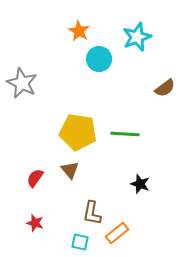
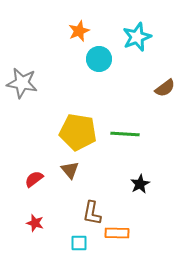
orange star: rotated 20 degrees clockwise
gray star: rotated 16 degrees counterclockwise
red semicircle: moved 1 px left, 1 px down; rotated 18 degrees clockwise
black star: rotated 24 degrees clockwise
orange rectangle: rotated 40 degrees clockwise
cyan square: moved 1 px left, 1 px down; rotated 12 degrees counterclockwise
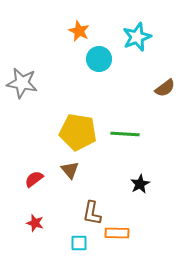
orange star: rotated 25 degrees counterclockwise
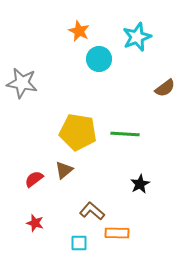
brown triangle: moved 6 px left; rotated 30 degrees clockwise
brown L-shape: moved 2 px up; rotated 120 degrees clockwise
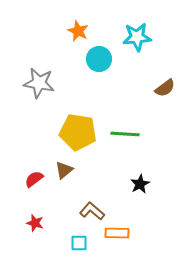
orange star: moved 1 px left
cyan star: rotated 16 degrees clockwise
gray star: moved 17 px right
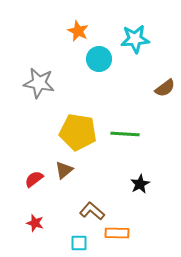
cyan star: moved 2 px left, 2 px down
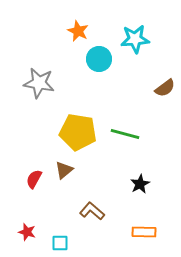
green line: rotated 12 degrees clockwise
red semicircle: rotated 24 degrees counterclockwise
red star: moved 8 px left, 9 px down
orange rectangle: moved 27 px right, 1 px up
cyan square: moved 19 px left
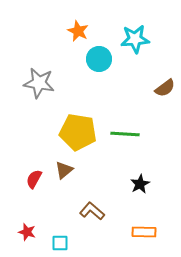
green line: rotated 12 degrees counterclockwise
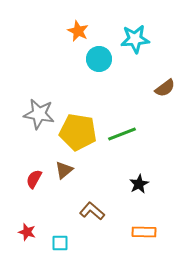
gray star: moved 31 px down
green line: moved 3 px left; rotated 24 degrees counterclockwise
black star: moved 1 px left
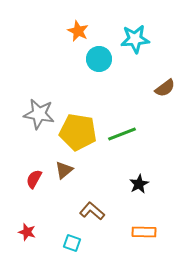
cyan square: moved 12 px right; rotated 18 degrees clockwise
